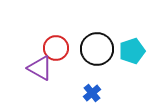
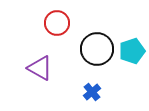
red circle: moved 1 px right, 25 px up
blue cross: moved 1 px up
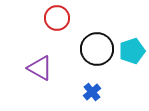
red circle: moved 5 px up
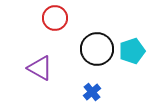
red circle: moved 2 px left
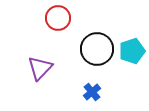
red circle: moved 3 px right
purple triangle: rotated 44 degrees clockwise
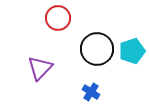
blue cross: moved 1 px left; rotated 18 degrees counterclockwise
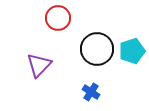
purple triangle: moved 1 px left, 3 px up
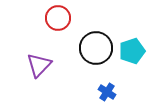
black circle: moved 1 px left, 1 px up
blue cross: moved 16 px right
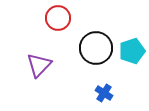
blue cross: moved 3 px left, 1 px down
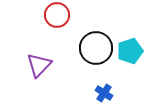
red circle: moved 1 px left, 3 px up
cyan pentagon: moved 2 px left
